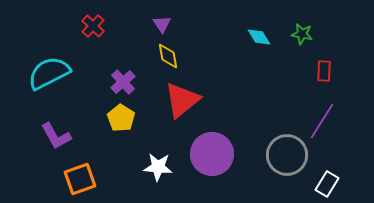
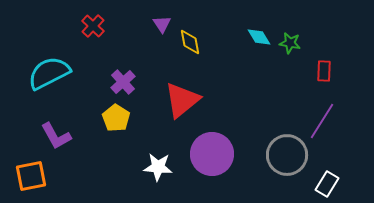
green star: moved 12 px left, 9 px down
yellow diamond: moved 22 px right, 14 px up
yellow pentagon: moved 5 px left
orange square: moved 49 px left, 3 px up; rotated 8 degrees clockwise
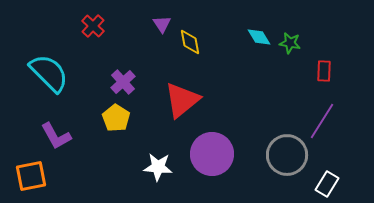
cyan semicircle: rotated 72 degrees clockwise
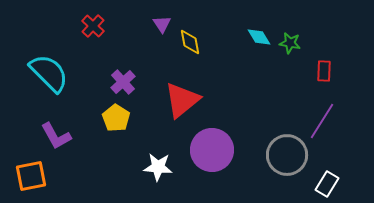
purple circle: moved 4 px up
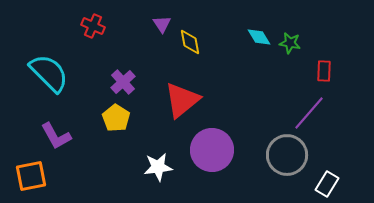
red cross: rotated 20 degrees counterclockwise
purple line: moved 13 px left, 8 px up; rotated 9 degrees clockwise
white star: rotated 12 degrees counterclockwise
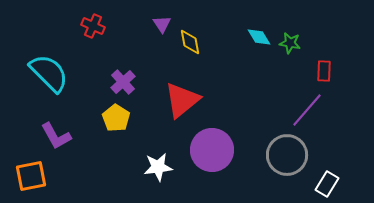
purple line: moved 2 px left, 3 px up
